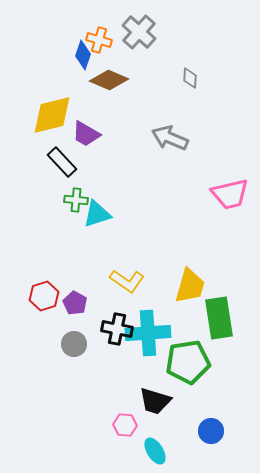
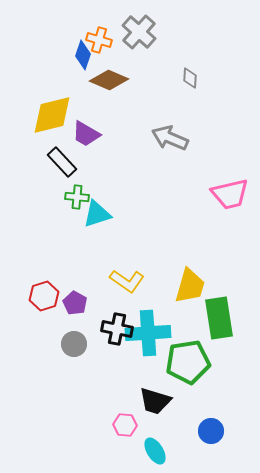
green cross: moved 1 px right, 3 px up
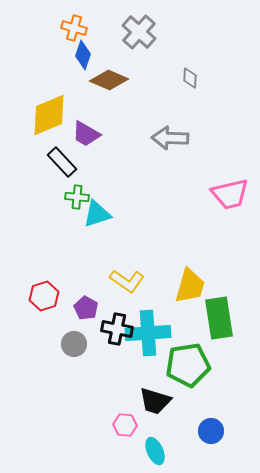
orange cross: moved 25 px left, 12 px up
yellow diamond: moved 3 px left; rotated 9 degrees counterclockwise
gray arrow: rotated 21 degrees counterclockwise
purple pentagon: moved 11 px right, 5 px down
green pentagon: moved 3 px down
cyan ellipse: rotated 8 degrees clockwise
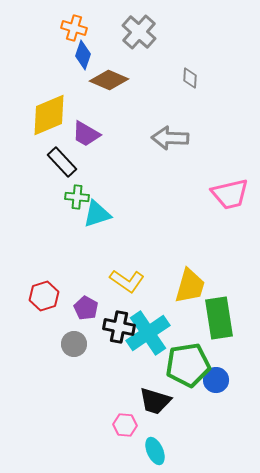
black cross: moved 2 px right, 2 px up
cyan cross: rotated 30 degrees counterclockwise
blue circle: moved 5 px right, 51 px up
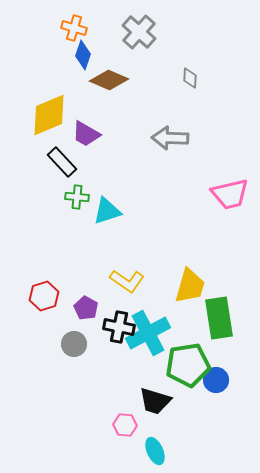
cyan triangle: moved 10 px right, 3 px up
cyan cross: rotated 6 degrees clockwise
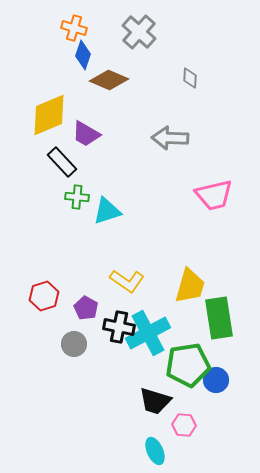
pink trapezoid: moved 16 px left, 1 px down
pink hexagon: moved 59 px right
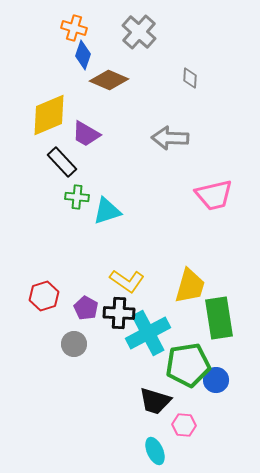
black cross: moved 14 px up; rotated 8 degrees counterclockwise
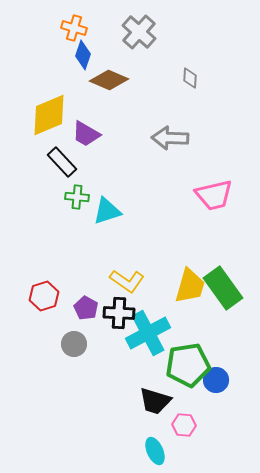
green rectangle: moved 4 px right, 30 px up; rotated 27 degrees counterclockwise
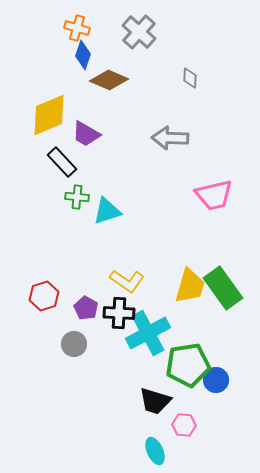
orange cross: moved 3 px right
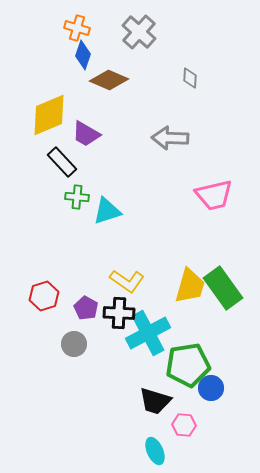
blue circle: moved 5 px left, 8 px down
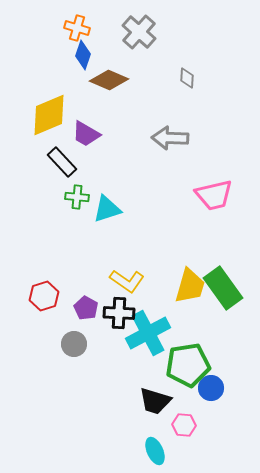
gray diamond: moved 3 px left
cyan triangle: moved 2 px up
